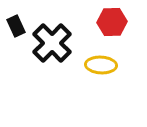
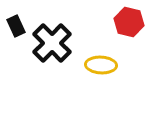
red hexagon: moved 17 px right; rotated 16 degrees clockwise
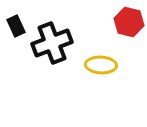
black cross: rotated 24 degrees clockwise
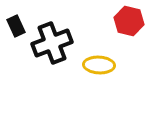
red hexagon: moved 1 px up
yellow ellipse: moved 2 px left
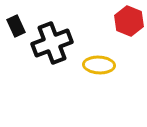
red hexagon: rotated 8 degrees clockwise
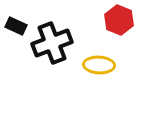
red hexagon: moved 10 px left, 1 px up
black rectangle: rotated 40 degrees counterclockwise
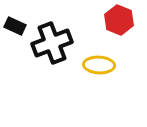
black rectangle: moved 1 px left
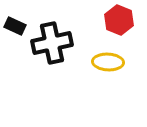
black cross: rotated 9 degrees clockwise
yellow ellipse: moved 9 px right, 3 px up
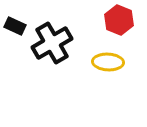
black cross: rotated 18 degrees counterclockwise
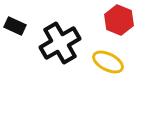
black cross: moved 8 px right
yellow ellipse: rotated 24 degrees clockwise
